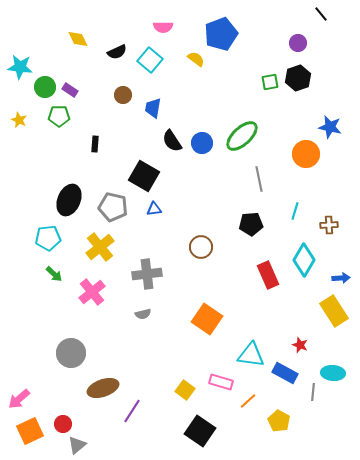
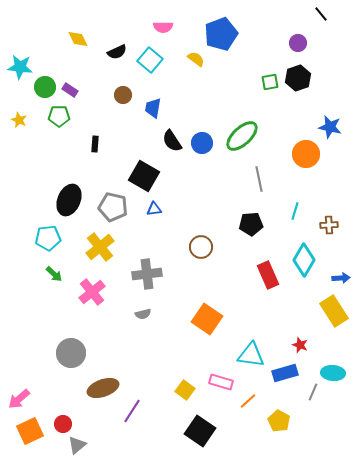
blue rectangle at (285, 373): rotated 45 degrees counterclockwise
gray line at (313, 392): rotated 18 degrees clockwise
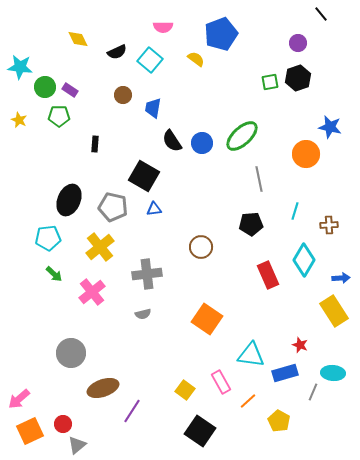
pink rectangle at (221, 382): rotated 45 degrees clockwise
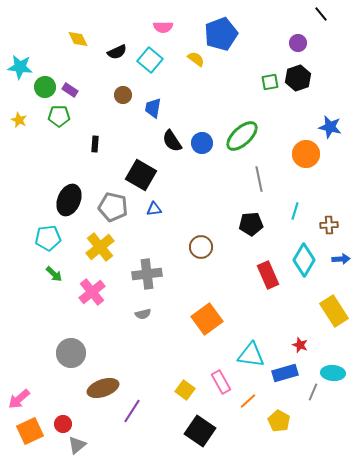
black square at (144, 176): moved 3 px left, 1 px up
blue arrow at (341, 278): moved 19 px up
orange square at (207, 319): rotated 20 degrees clockwise
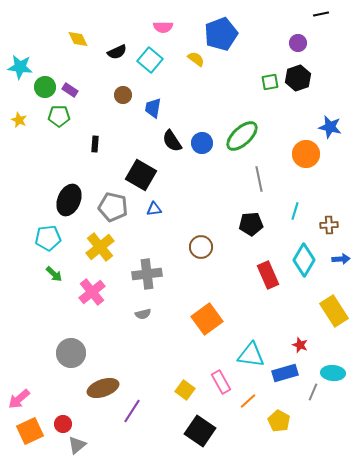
black line at (321, 14): rotated 63 degrees counterclockwise
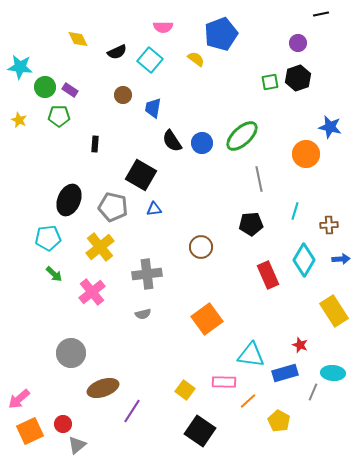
pink rectangle at (221, 382): moved 3 px right; rotated 60 degrees counterclockwise
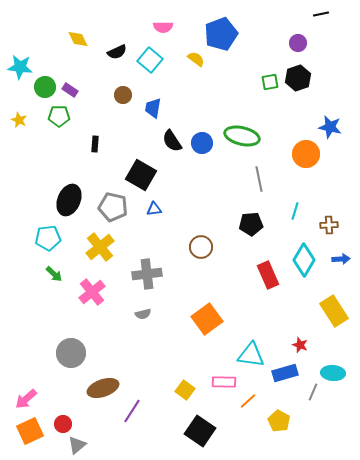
green ellipse at (242, 136): rotated 56 degrees clockwise
pink arrow at (19, 399): moved 7 px right
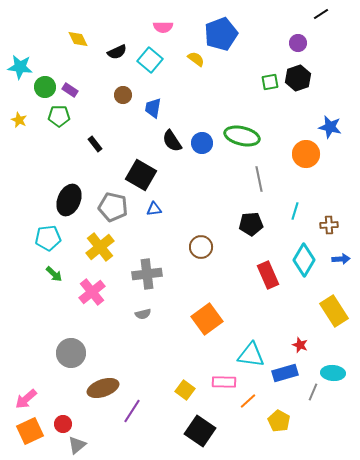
black line at (321, 14): rotated 21 degrees counterclockwise
black rectangle at (95, 144): rotated 42 degrees counterclockwise
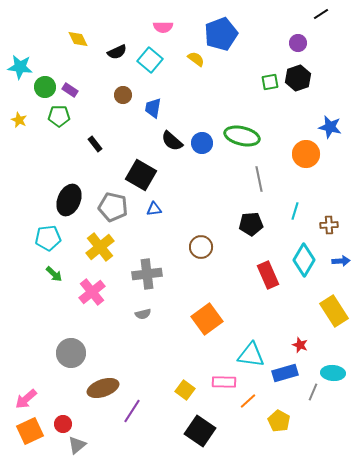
black semicircle at (172, 141): rotated 15 degrees counterclockwise
blue arrow at (341, 259): moved 2 px down
